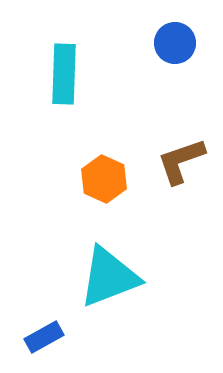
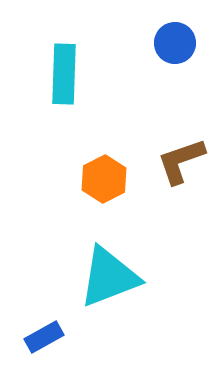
orange hexagon: rotated 9 degrees clockwise
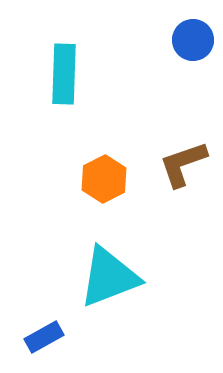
blue circle: moved 18 px right, 3 px up
brown L-shape: moved 2 px right, 3 px down
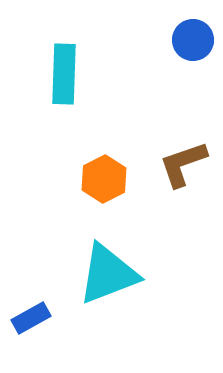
cyan triangle: moved 1 px left, 3 px up
blue rectangle: moved 13 px left, 19 px up
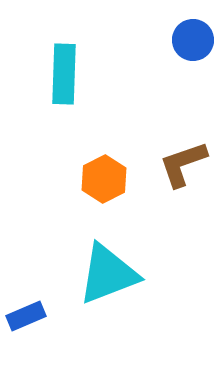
blue rectangle: moved 5 px left, 2 px up; rotated 6 degrees clockwise
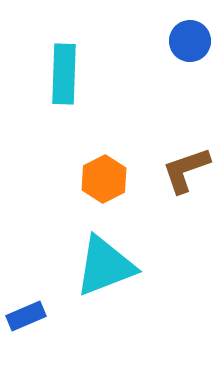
blue circle: moved 3 px left, 1 px down
brown L-shape: moved 3 px right, 6 px down
cyan triangle: moved 3 px left, 8 px up
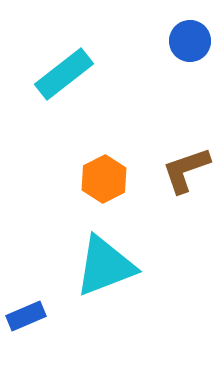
cyan rectangle: rotated 50 degrees clockwise
